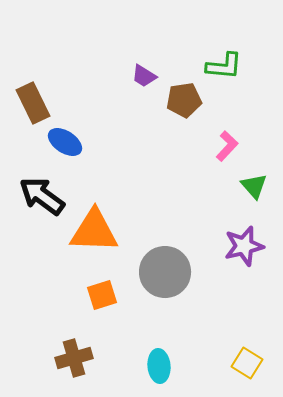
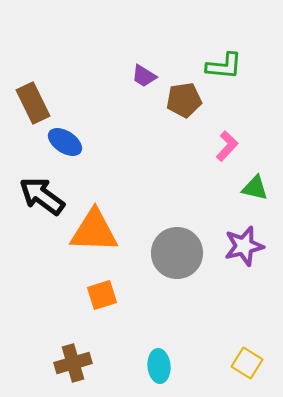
green triangle: moved 1 px right, 2 px down; rotated 36 degrees counterclockwise
gray circle: moved 12 px right, 19 px up
brown cross: moved 1 px left, 5 px down
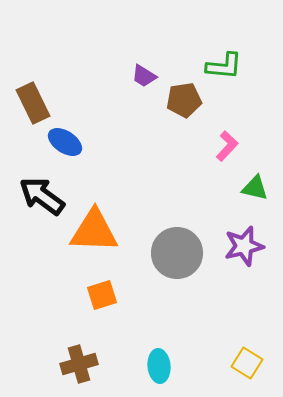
brown cross: moved 6 px right, 1 px down
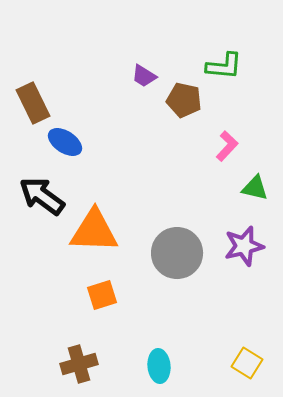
brown pentagon: rotated 20 degrees clockwise
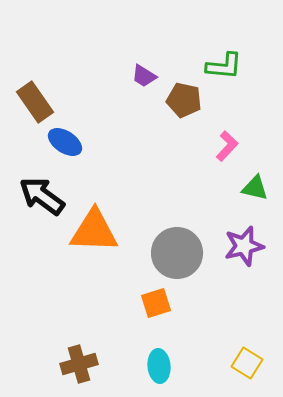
brown rectangle: moved 2 px right, 1 px up; rotated 9 degrees counterclockwise
orange square: moved 54 px right, 8 px down
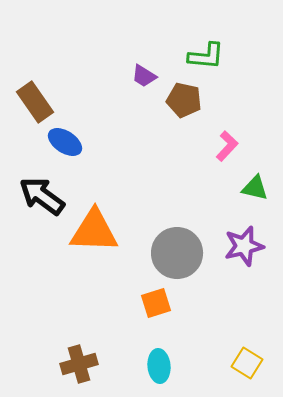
green L-shape: moved 18 px left, 10 px up
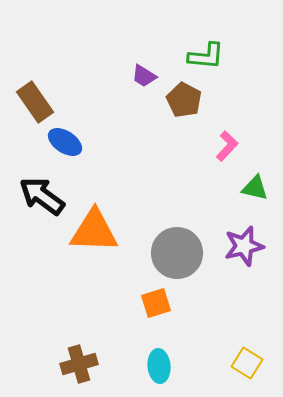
brown pentagon: rotated 16 degrees clockwise
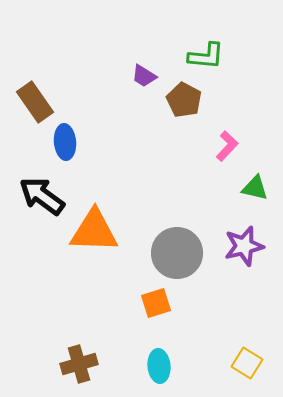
blue ellipse: rotated 52 degrees clockwise
